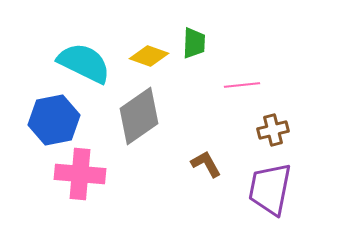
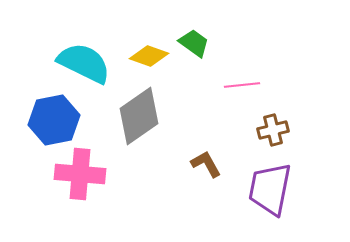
green trapezoid: rotated 56 degrees counterclockwise
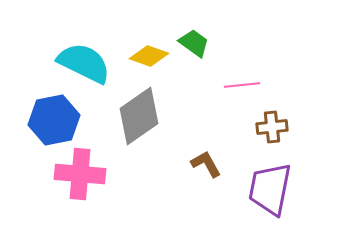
brown cross: moved 1 px left, 3 px up; rotated 8 degrees clockwise
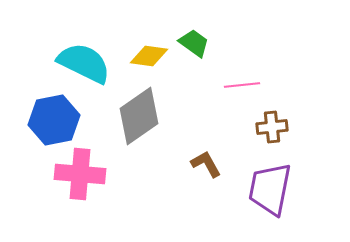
yellow diamond: rotated 12 degrees counterclockwise
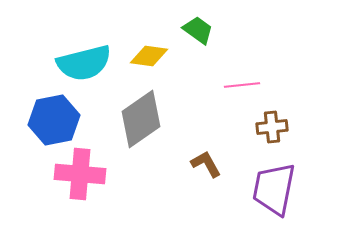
green trapezoid: moved 4 px right, 13 px up
cyan semicircle: rotated 140 degrees clockwise
gray diamond: moved 2 px right, 3 px down
purple trapezoid: moved 4 px right
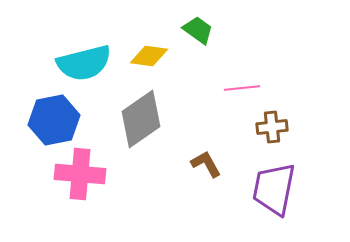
pink line: moved 3 px down
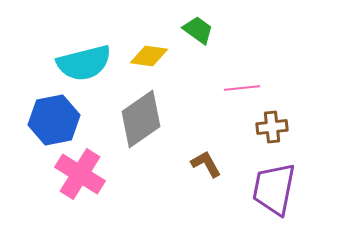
pink cross: rotated 27 degrees clockwise
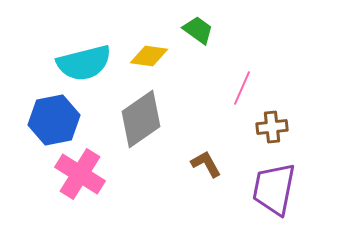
pink line: rotated 60 degrees counterclockwise
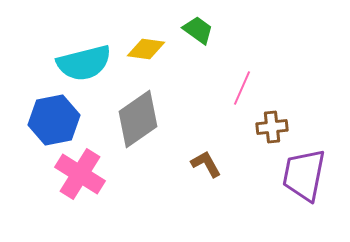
yellow diamond: moved 3 px left, 7 px up
gray diamond: moved 3 px left
purple trapezoid: moved 30 px right, 14 px up
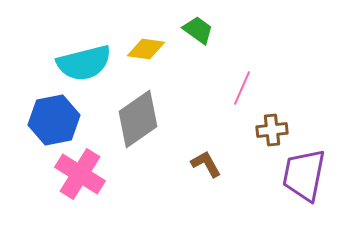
brown cross: moved 3 px down
